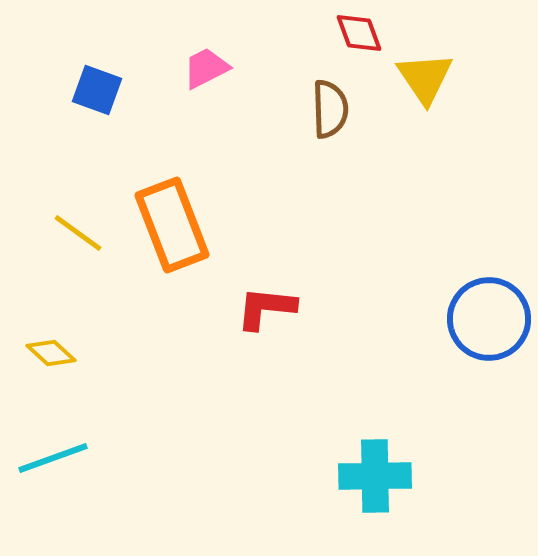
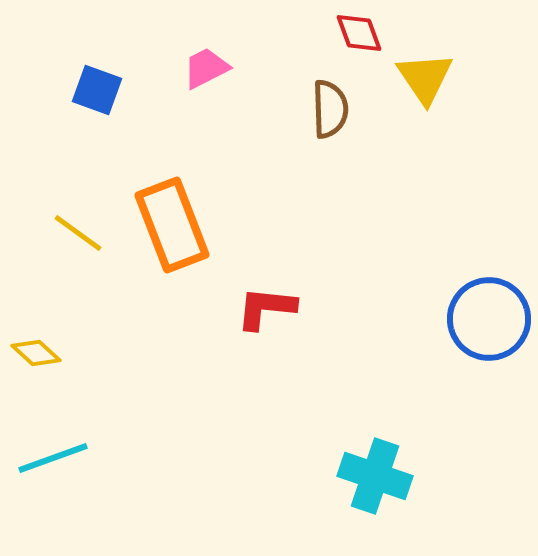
yellow diamond: moved 15 px left
cyan cross: rotated 20 degrees clockwise
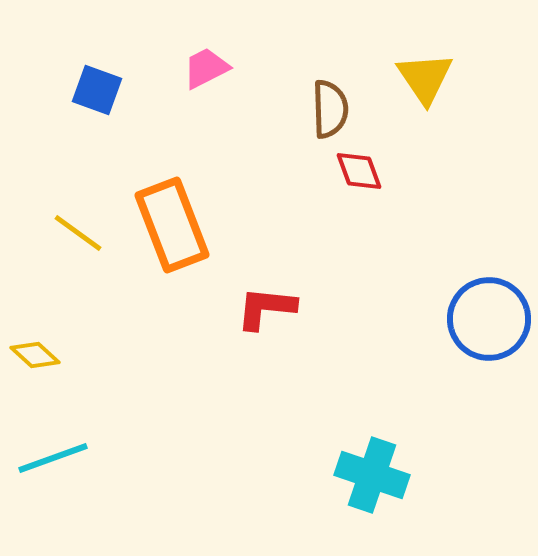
red diamond: moved 138 px down
yellow diamond: moved 1 px left, 2 px down
cyan cross: moved 3 px left, 1 px up
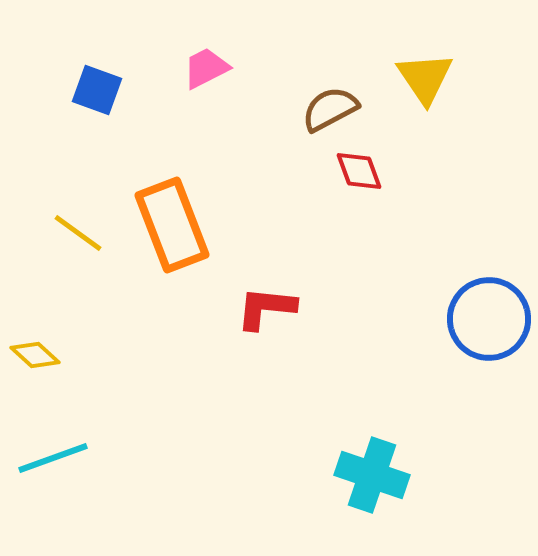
brown semicircle: rotated 116 degrees counterclockwise
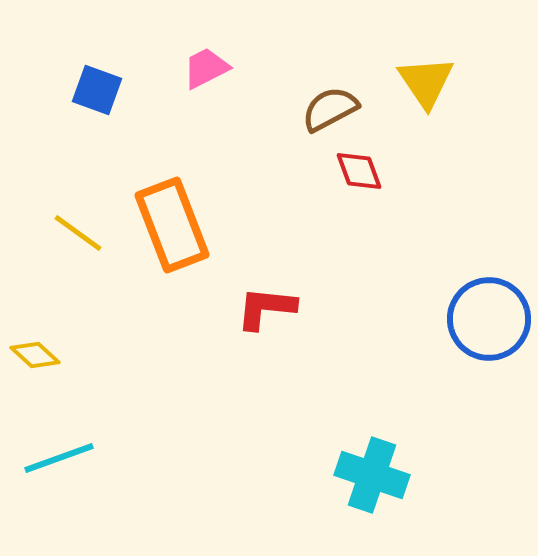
yellow triangle: moved 1 px right, 4 px down
cyan line: moved 6 px right
